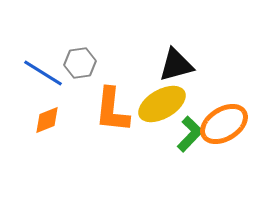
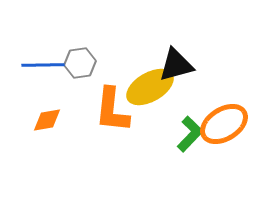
blue line: moved 8 px up; rotated 33 degrees counterclockwise
yellow ellipse: moved 12 px left, 17 px up
orange diamond: rotated 12 degrees clockwise
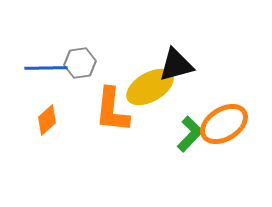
blue line: moved 3 px right, 3 px down
orange diamond: rotated 32 degrees counterclockwise
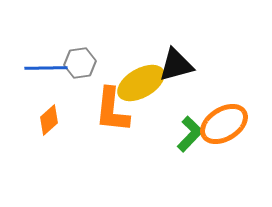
yellow ellipse: moved 9 px left, 4 px up
orange diamond: moved 2 px right
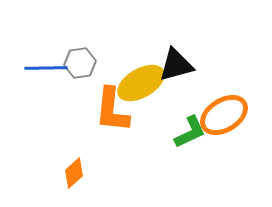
orange diamond: moved 25 px right, 53 px down
orange ellipse: moved 9 px up
green L-shape: moved 2 px up; rotated 21 degrees clockwise
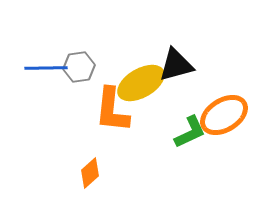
gray hexagon: moved 1 px left, 4 px down
orange diamond: moved 16 px right
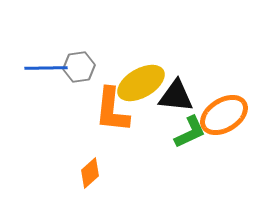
black triangle: moved 31 px down; rotated 21 degrees clockwise
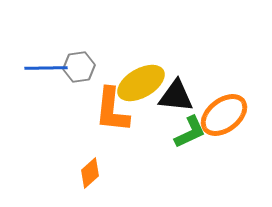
orange ellipse: rotated 6 degrees counterclockwise
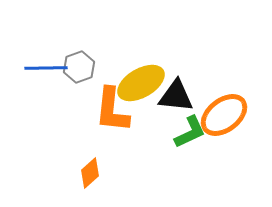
gray hexagon: rotated 12 degrees counterclockwise
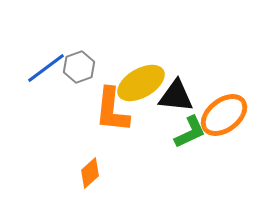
blue line: rotated 36 degrees counterclockwise
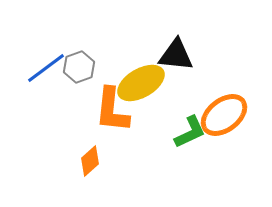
black triangle: moved 41 px up
orange diamond: moved 12 px up
